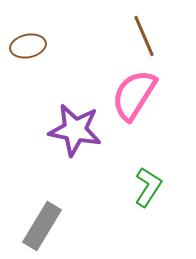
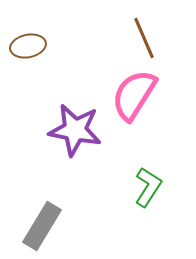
brown line: moved 2 px down
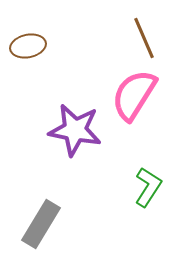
gray rectangle: moved 1 px left, 2 px up
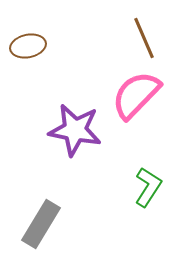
pink semicircle: moved 2 px right; rotated 12 degrees clockwise
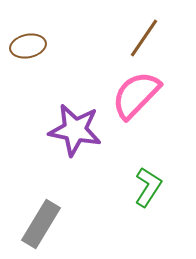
brown line: rotated 57 degrees clockwise
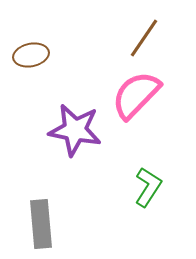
brown ellipse: moved 3 px right, 9 px down
gray rectangle: rotated 36 degrees counterclockwise
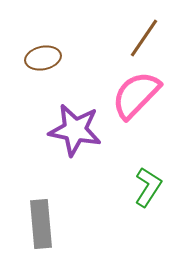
brown ellipse: moved 12 px right, 3 px down
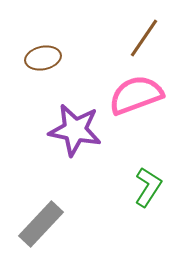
pink semicircle: rotated 26 degrees clockwise
gray rectangle: rotated 48 degrees clockwise
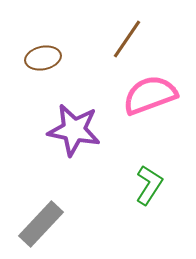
brown line: moved 17 px left, 1 px down
pink semicircle: moved 14 px right
purple star: moved 1 px left
green L-shape: moved 1 px right, 2 px up
